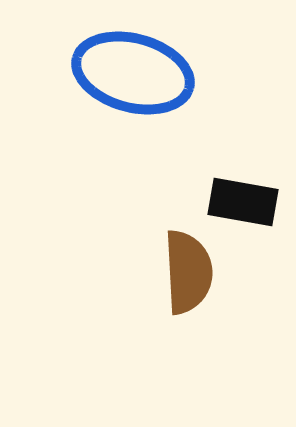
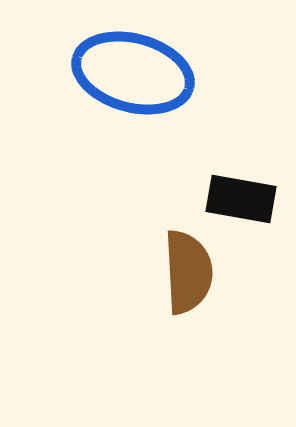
black rectangle: moved 2 px left, 3 px up
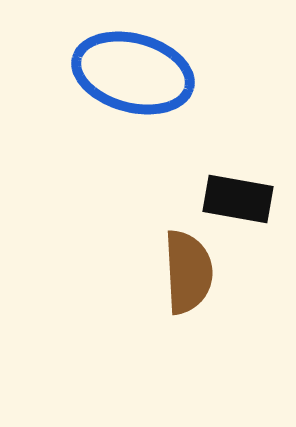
black rectangle: moved 3 px left
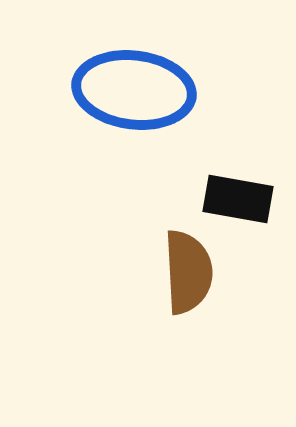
blue ellipse: moved 1 px right, 17 px down; rotated 8 degrees counterclockwise
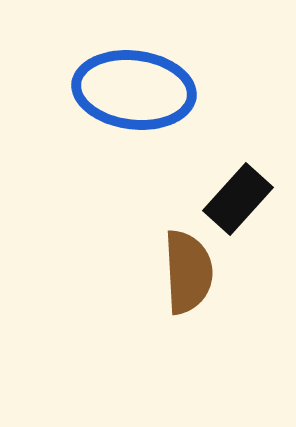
black rectangle: rotated 58 degrees counterclockwise
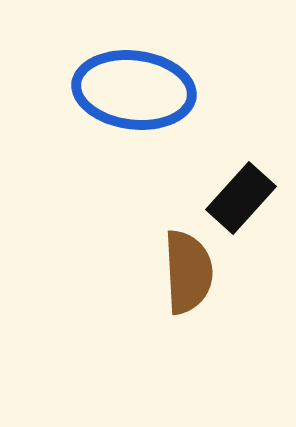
black rectangle: moved 3 px right, 1 px up
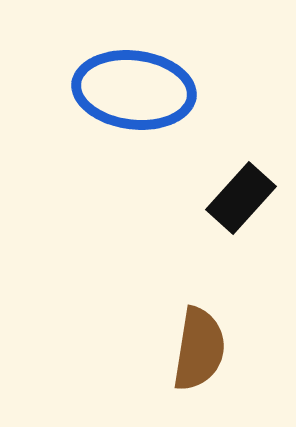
brown semicircle: moved 11 px right, 77 px down; rotated 12 degrees clockwise
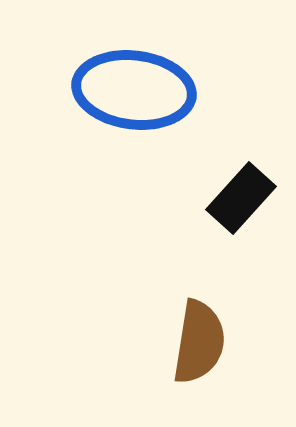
brown semicircle: moved 7 px up
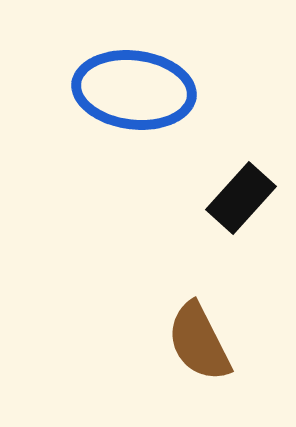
brown semicircle: rotated 144 degrees clockwise
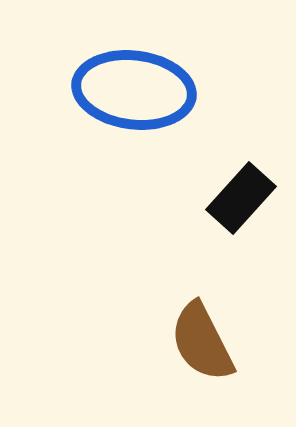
brown semicircle: moved 3 px right
